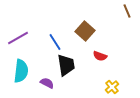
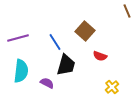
purple line: rotated 15 degrees clockwise
black trapezoid: rotated 25 degrees clockwise
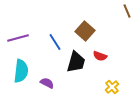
black trapezoid: moved 10 px right, 3 px up
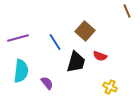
purple semicircle: rotated 24 degrees clockwise
yellow cross: moved 2 px left; rotated 24 degrees counterclockwise
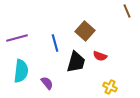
purple line: moved 1 px left
blue line: moved 1 px down; rotated 18 degrees clockwise
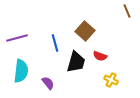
purple semicircle: moved 1 px right
yellow cross: moved 1 px right, 7 px up
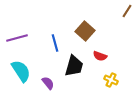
brown line: rotated 56 degrees clockwise
black trapezoid: moved 2 px left, 4 px down
cyan semicircle: rotated 40 degrees counterclockwise
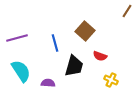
purple semicircle: rotated 48 degrees counterclockwise
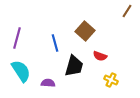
purple line: rotated 60 degrees counterclockwise
